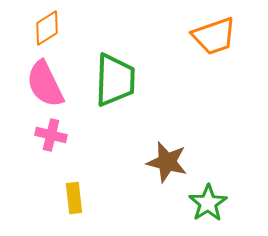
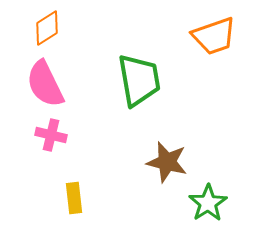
green trapezoid: moved 24 px right; rotated 12 degrees counterclockwise
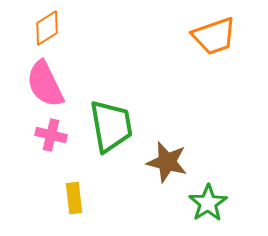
green trapezoid: moved 28 px left, 46 px down
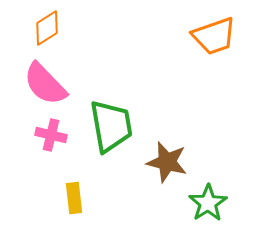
pink semicircle: rotated 18 degrees counterclockwise
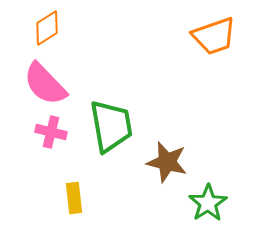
pink cross: moved 3 px up
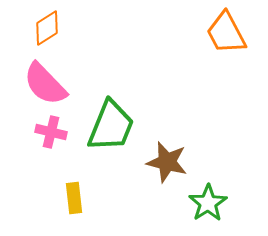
orange trapezoid: moved 12 px right, 3 px up; rotated 81 degrees clockwise
green trapezoid: rotated 32 degrees clockwise
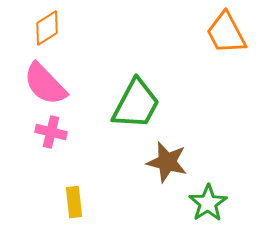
green trapezoid: moved 25 px right, 22 px up; rotated 6 degrees clockwise
yellow rectangle: moved 4 px down
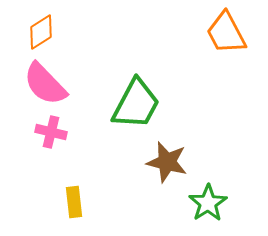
orange diamond: moved 6 px left, 4 px down
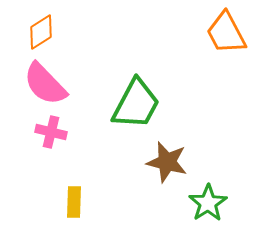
yellow rectangle: rotated 8 degrees clockwise
